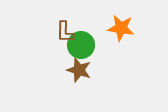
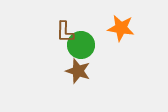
brown star: moved 1 px left, 1 px down
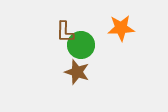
orange star: rotated 12 degrees counterclockwise
brown star: moved 1 px left, 1 px down
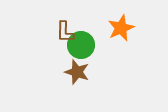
orange star: rotated 20 degrees counterclockwise
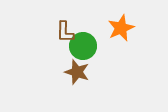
green circle: moved 2 px right, 1 px down
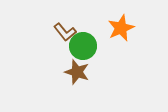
brown L-shape: rotated 40 degrees counterclockwise
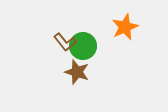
orange star: moved 4 px right, 1 px up
brown L-shape: moved 10 px down
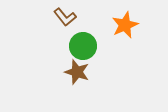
orange star: moved 2 px up
brown L-shape: moved 25 px up
